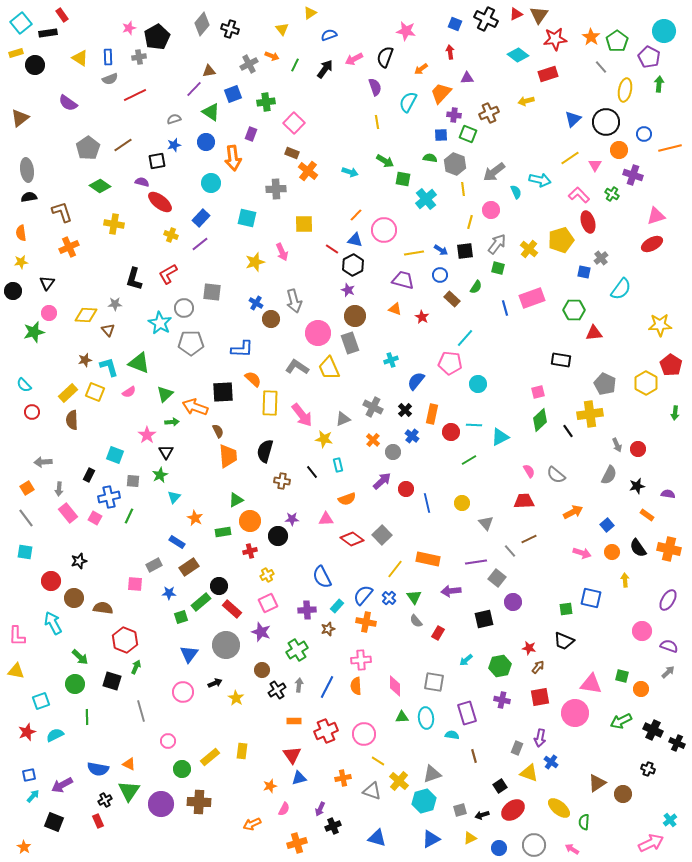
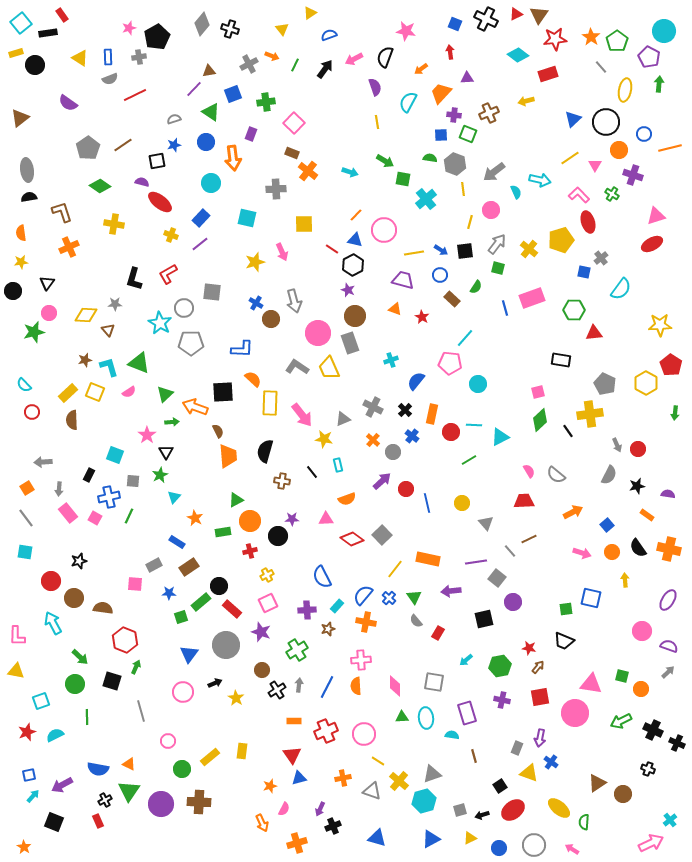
orange arrow at (252, 824): moved 10 px right, 1 px up; rotated 90 degrees counterclockwise
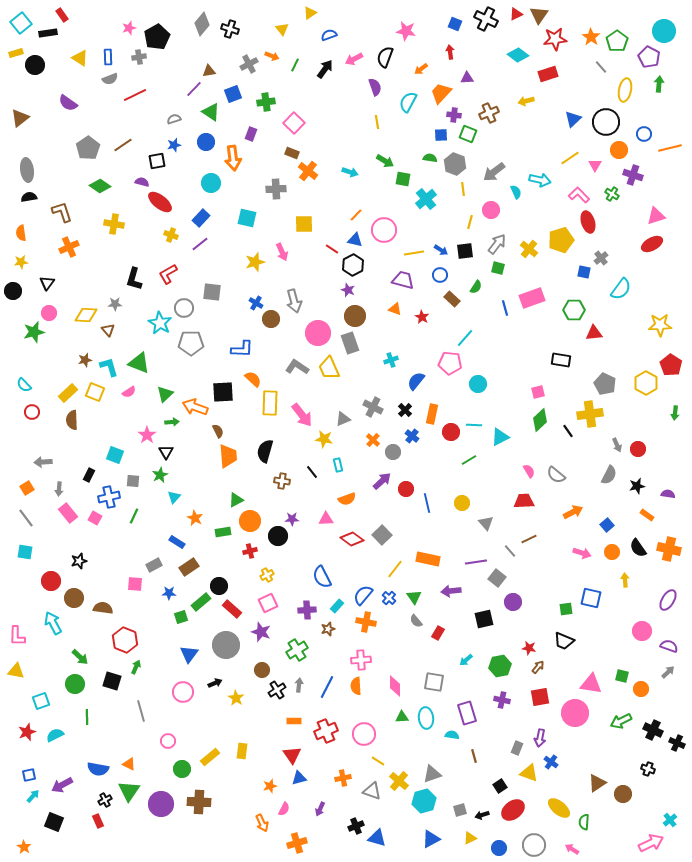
green line at (129, 516): moved 5 px right
black cross at (333, 826): moved 23 px right
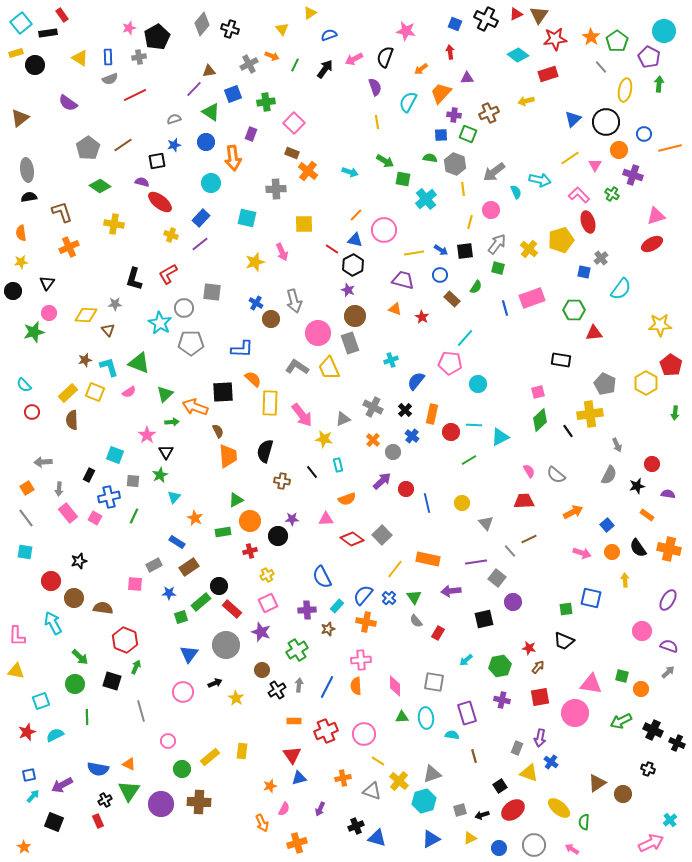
red circle at (638, 449): moved 14 px right, 15 px down
